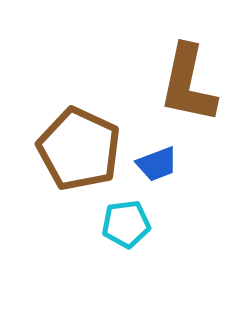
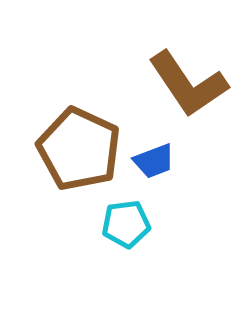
brown L-shape: rotated 46 degrees counterclockwise
blue trapezoid: moved 3 px left, 3 px up
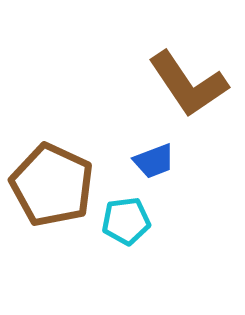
brown pentagon: moved 27 px left, 36 px down
cyan pentagon: moved 3 px up
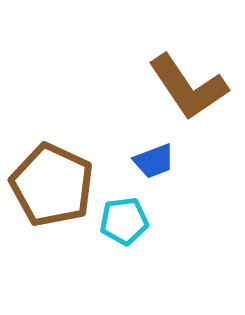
brown L-shape: moved 3 px down
cyan pentagon: moved 2 px left
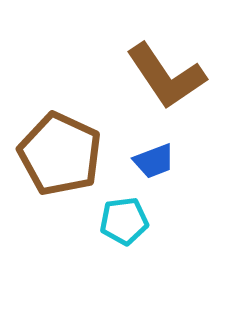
brown L-shape: moved 22 px left, 11 px up
brown pentagon: moved 8 px right, 31 px up
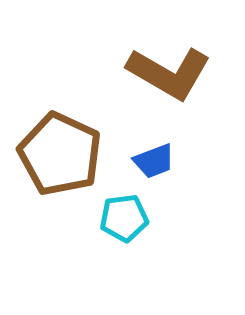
brown L-shape: moved 3 px right, 3 px up; rotated 26 degrees counterclockwise
cyan pentagon: moved 3 px up
